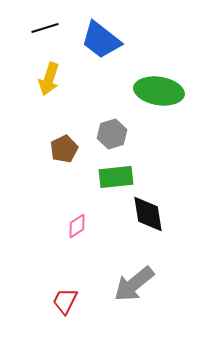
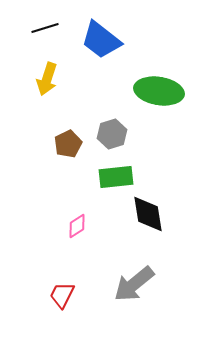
yellow arrow: moved 2 px left
brown pentagon: moved 4 px right, 5 px up
red trapezoid: moved 3 px left, 6 px up
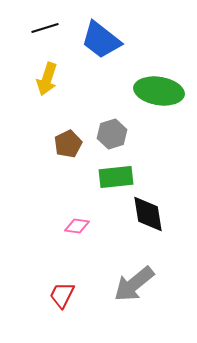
pink diamond: rotated 40 degrees clockwise
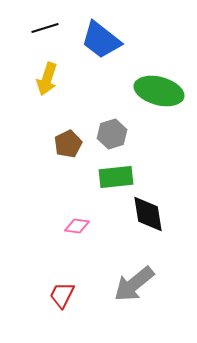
green ellipse: rotated 6 degrees clockwise
